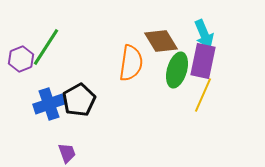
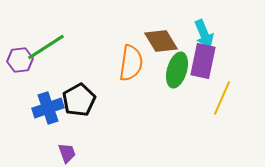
green line: rotated 24 degrees clockwise
purple hexagon: moved 1 px left, 1 px down; rotated 15 degrees clockwise
yellow line: moved 19 px right, 3 px down
blue cross: moved 1 px left, 4 px down
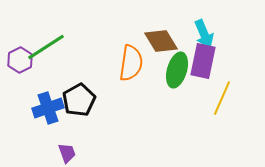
purple hexagon: rotated 20 degrees counterclockwise
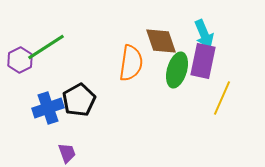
brown diamond: rotated 12 degrees clockwise
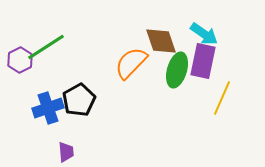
cyan arrow: rotated 32 degrees counterclockwise
orange semicircle: rotated 144 degrees counterclockwise
purple trapezoid: moved 1 px left, 1 px up; rotated 15 degrees clockwise
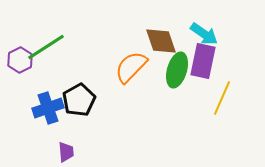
orange semicircle: moved 4 px down
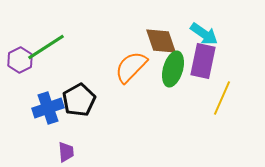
green ellipse: moved 4 px left, 1 px up
